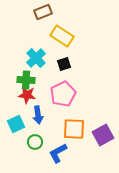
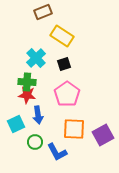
green cross: moved 1 px right, 2 px down
pink pentagon: moved 4 px right; rotated 10 degrees counterclockwise
blue L-shape: moved 1 px left, 1 px up; rotated 90 degrees counterclockwise
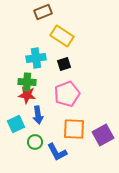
cyan cross: rotated 36 degrees clockwise
pink pentagon: rotated 15 degrees clockwise
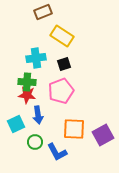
pink pentagon: moved 6 px left, 3 px up
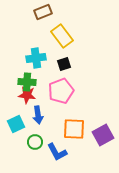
yellow rectangle: rotated 20 degrees clockwise
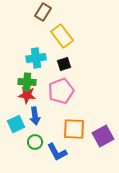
brown rectangle: rotated 36 degrees counterclockwise
blue arrow: moved 3 px left, 1 px down
purple square: moved 1 px down
